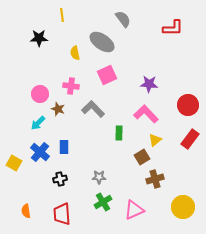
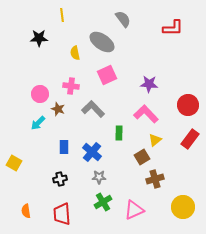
blue cross: moved 52 px right
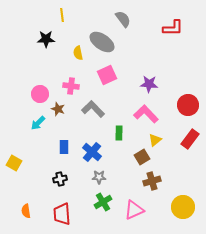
black star: moved 7 px right, 1 px down
yellow semicircle: moved 3 px right
brown cross: moved 3 px left, 2 px down
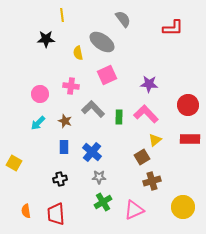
brown star: moved 7 px right, 12 px down
green rectangle: moved 16 px up
red rectangle: rotated 54 degrees clockwise
red trapezoid: moved 6 px left
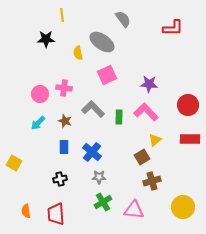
pink cross: moved 7 px left, 2 px down
pink L-shape: moved 2 px up
pink triangle: rotated 30 degrees clockwise
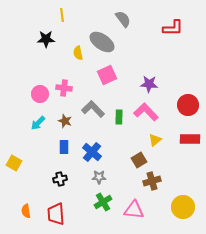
brown square: moved 3 px left, 3 px down
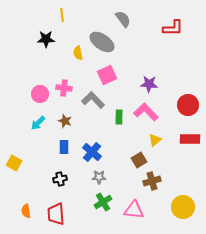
gray L-shape: moved 9 px up
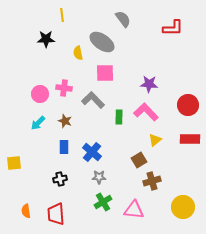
pink square: moved 2 px left, 2 px up; rotated 24 degrees clockwise
yellow square: rotated 35 degrees counterclockwise
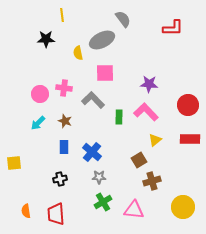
gray ellipse: moved 2 px up; rotated 60 degrees counterclockwise
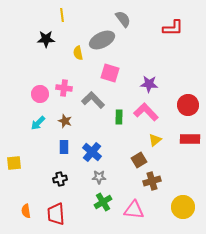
pink square: moved 5 px right; rotated 18 degrees clockwise
